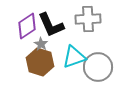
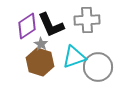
gray cross: moved 1 px left, 1 px down
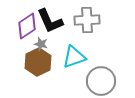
black L-shape: moved 1 px left, 4 px up
gray star: rotated 16 degrees counterclockwise
brown hexagon: moved 2 px left; rotated 16 degrees clockwise
gray circle: moved 3 px right, 14 px down
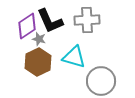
gray star: moved 2 px left, 5 px up
cyan triangle: rotated 35 degrees clockwise
